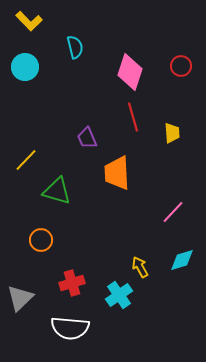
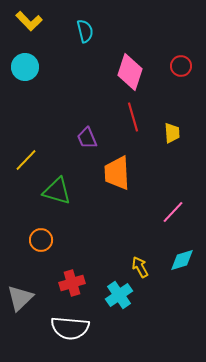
cyan semicircle: moved 10 px right, 16 px up
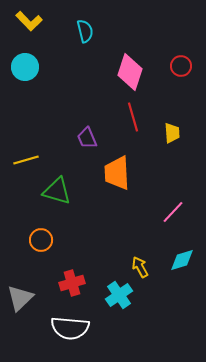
yellow line: rotated 30 degrees clockwise
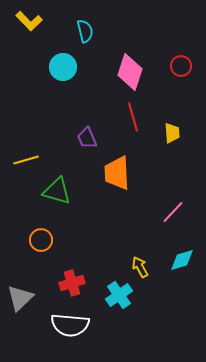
cyan circle: moved 38 px right
white semicircle: moved 3 px up
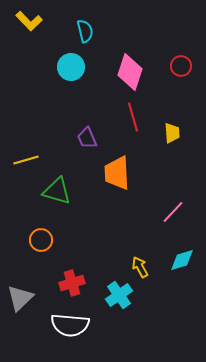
cyan circle: moved 8 px right
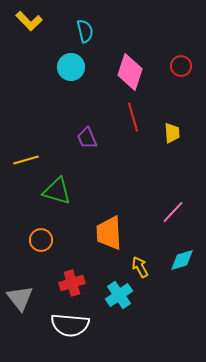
orange trapezoid: moved 8 px left, 60 px down
gray triangle: rotated 24 degrees counterclockwise
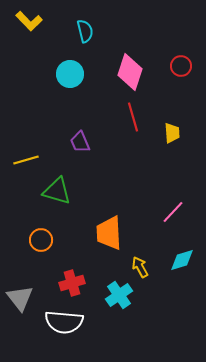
cyan circle: moved 1 px left, 7 px down
purple trapezoid: moved 7 px left, 4 px down
white semicircle: moved 6 px left, 3 px up
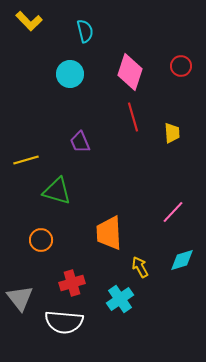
cyan cross: moved 1 px right, 4 px down
